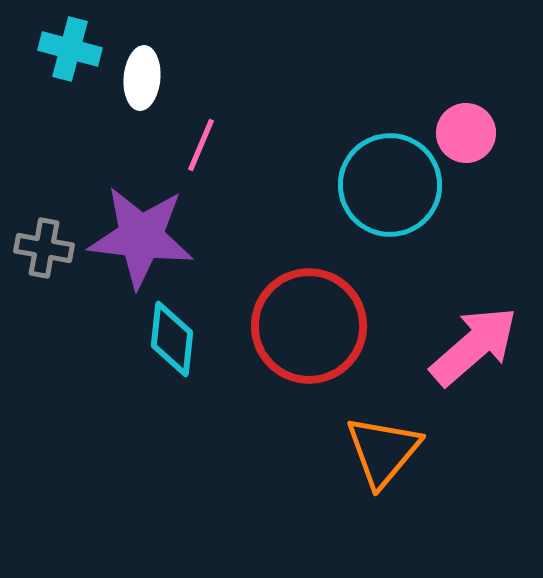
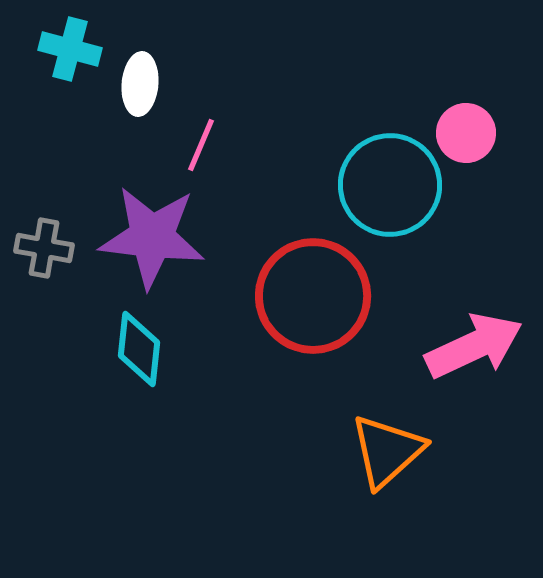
white ellipse: moved 2 px left, 6 px down
purple star: moved 11 px right
red circle: moved 4 px right, 30 px up
cyan diamond: moved 33 px left, 10 px down
pink arrow: rotated 16 degrees clockwise
orange triangle: moved 4 px right; rotated 8 degrees clockwise
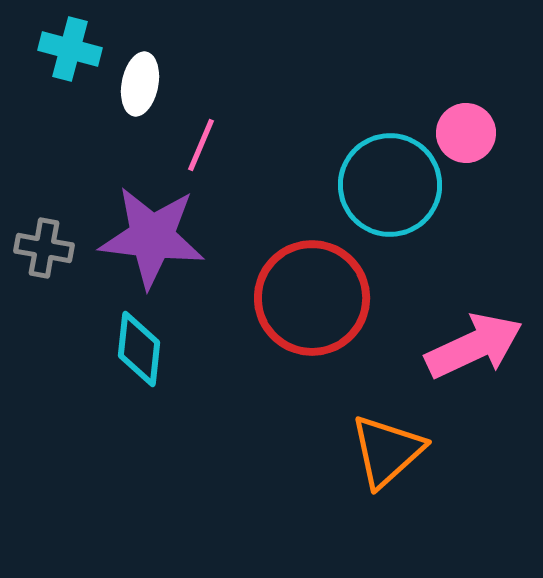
white ellipse: rotated 6 degrees clockwise
red circle: moved 1 px left, 2 px down
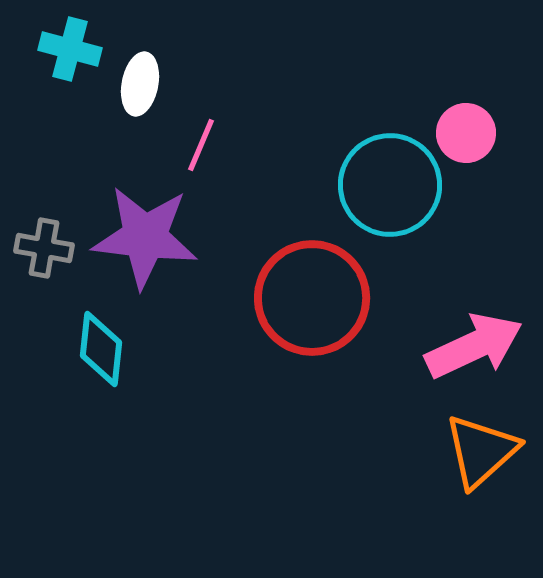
purple star: moved 7 px left
cyan diamond: moved 38 px left
orange triangle: moved 94 px right
